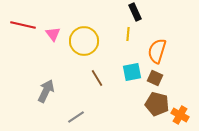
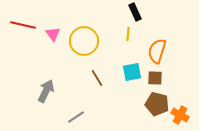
brown square: rotated 21 degrees counterclockwise
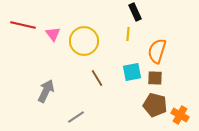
brown pentagon: moved 2 px left, 1 px down
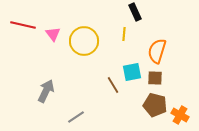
yellow line: moved 4 px left
brown line: moved 16 px right, 7 px down
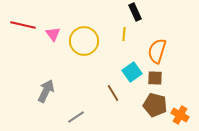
cyan square: rotated 24 degrees counterclockwise
brown line: moved 8 px down
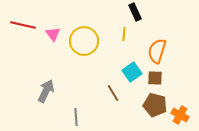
gray line: rotated 60 degrees counterclockwise
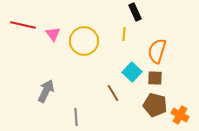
cyan square: rotated 12 degrees counterclockwise
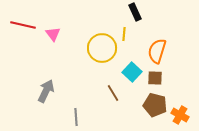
yellow circle: moved 18 px right, 7 px down
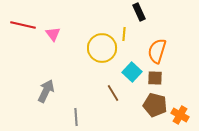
black rectangle: moved 4 px right
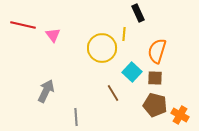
black rectangle: moved 1 px left, 1 px down
pink triangle: moved 1 px down
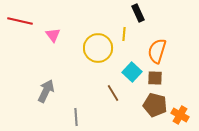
red line: moved 3 px left, 4 px up
yellow circle: moved 4 px left
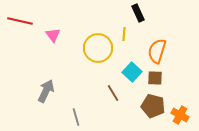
brown pentagon: moved 2 px left, 1 px down
gray line: rotated 12 degrees counterclockwise
